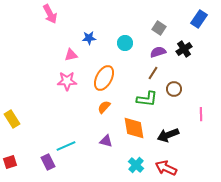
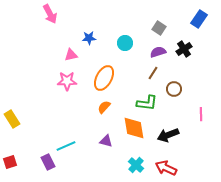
green L-shape: moved 4 px down
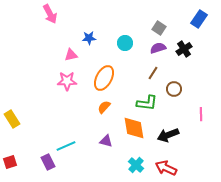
purple semicircle: moved 4 px up
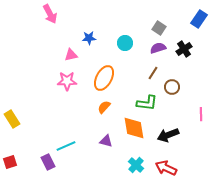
brown circle: moved 2 px left, 2 px up
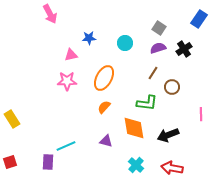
purple rectangle: rotated 28 degrees clockwise
red arrow: moved 6 px right; rotated 15 degrees counterclockwise
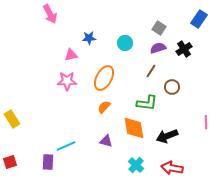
brown line: moved 2 px left, 2 px up
pink line: moved 5 px right, 8 px down
black arrow: moved 1 px left, 1 px down
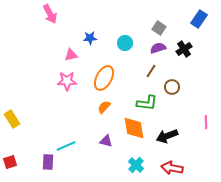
blue star: moved 1 px right
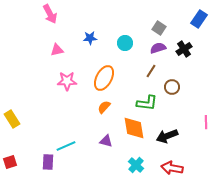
pink triangle: moved 14 px left, 5 px up
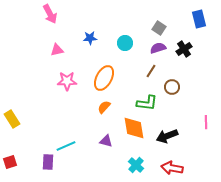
blue rectangle: rotated 48 degrees counterclockwise
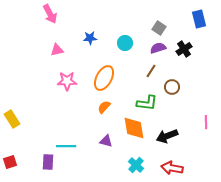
cyan line: rotated 24 degrees clockwise
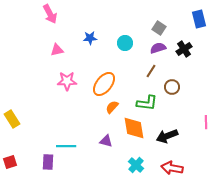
orange ellipse: moved 6 px down; rotated 10 degrees clockwise
orange semicircle: moved 8 px right
